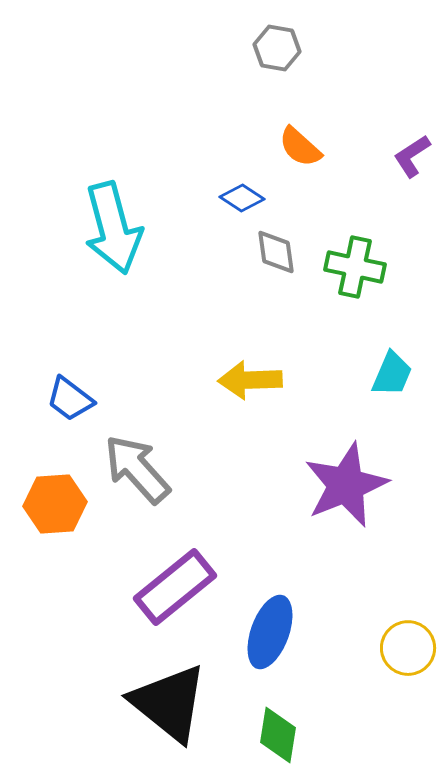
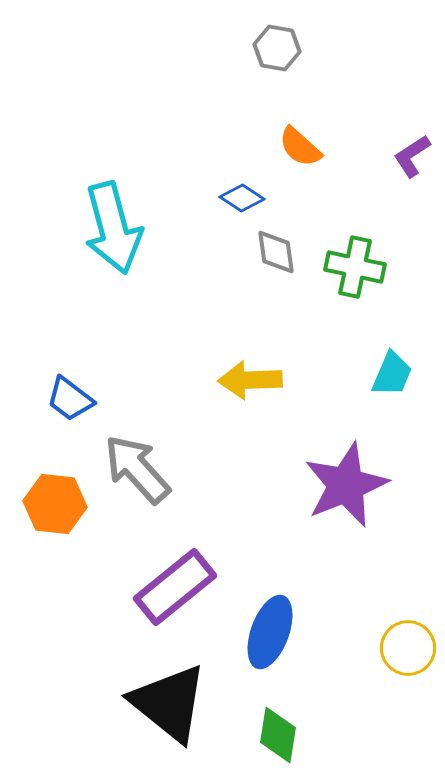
orange hexagon: rotated 10 degrees clockwise
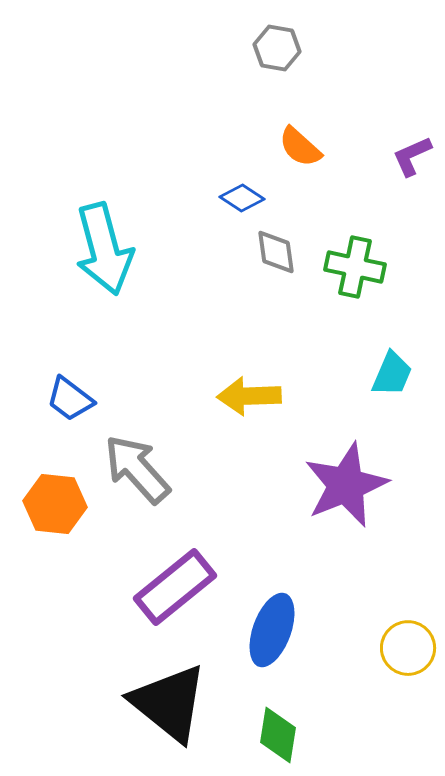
purple L-shape: rotated 9 degrees clockwise
cyan arrow: moved 9 px left, 21 px down
yellow arrow: moved 1 px left, 16 px down
blue ellipse: moved 2 px right, 2 px up
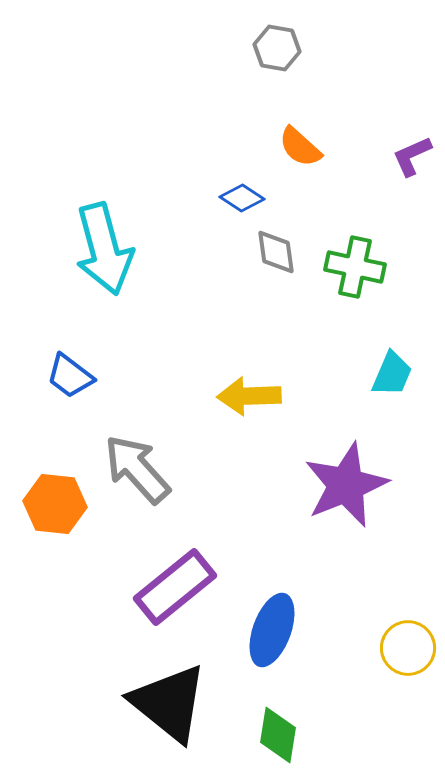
blue trapezoid: moved 23 px up
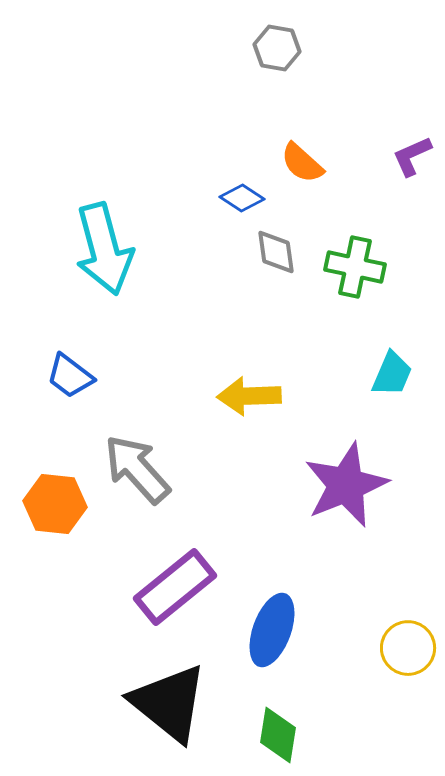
orange semicircle: moved 2 px right, 16 px down
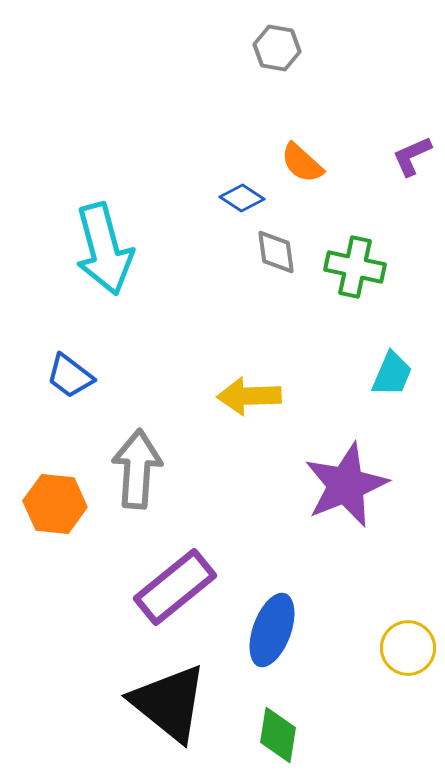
gray arrow: rotated 46 degrees clockwise
